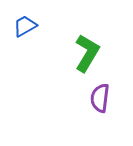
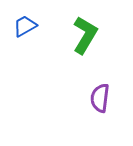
green L-shape: moved 2 px left, 18 px up
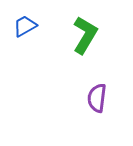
purple semicircle: moved 3 px left
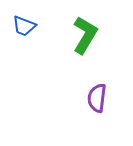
blue trapezoid: moved 1 px left; rotated 130 degrees counterclockwise
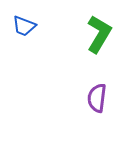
green L-shape: moved 14 px right, 1 px up
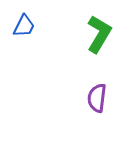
blue trapezoid: rotated 85 degrees counterclockwise
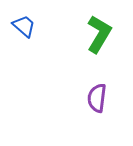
blue trapezoid: rotated 75 degrees counterclockwise
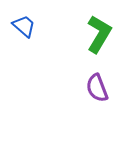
purple semicircle: moved 10 px up; rotated 28 degrees counterclockwise
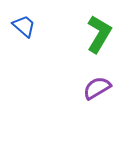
purple semicircle: rotated 80 degrees clockwise
